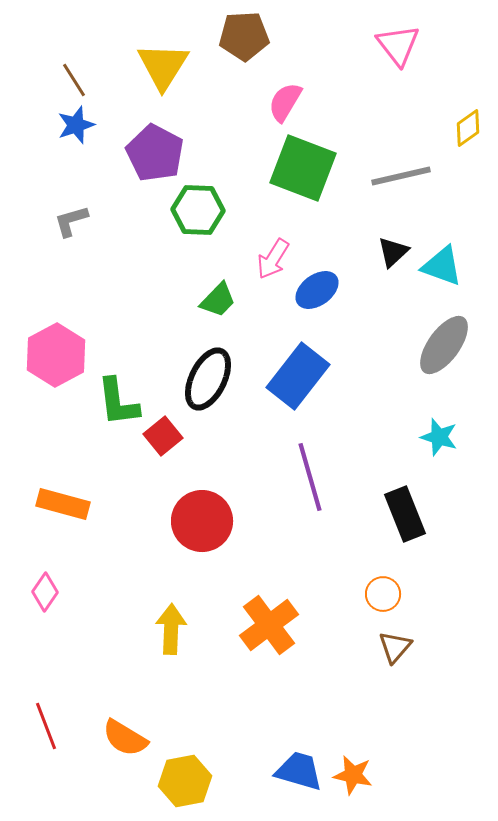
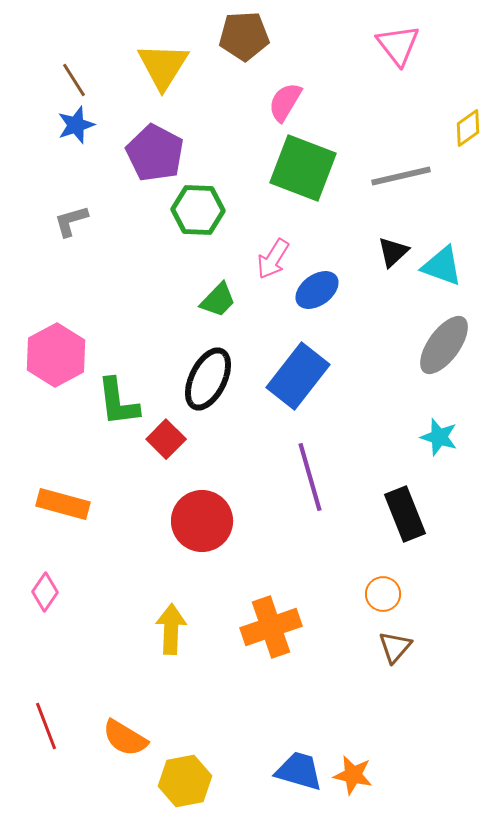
red square: moved 3 px right, 3 px down; rotated 6 degrees counterclockwise
orange cross: moved 2 px right, 2 px down; rotated 18 degrees clockwise
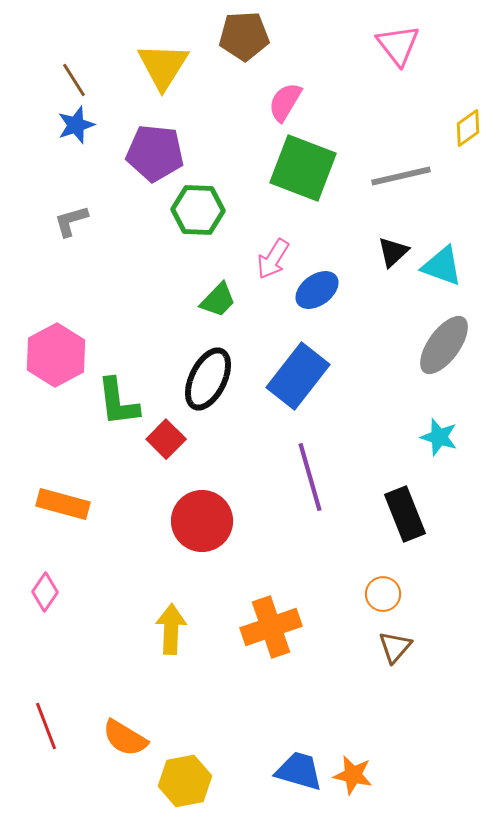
purple pentagon: rotated 22 degrees counterclockwise
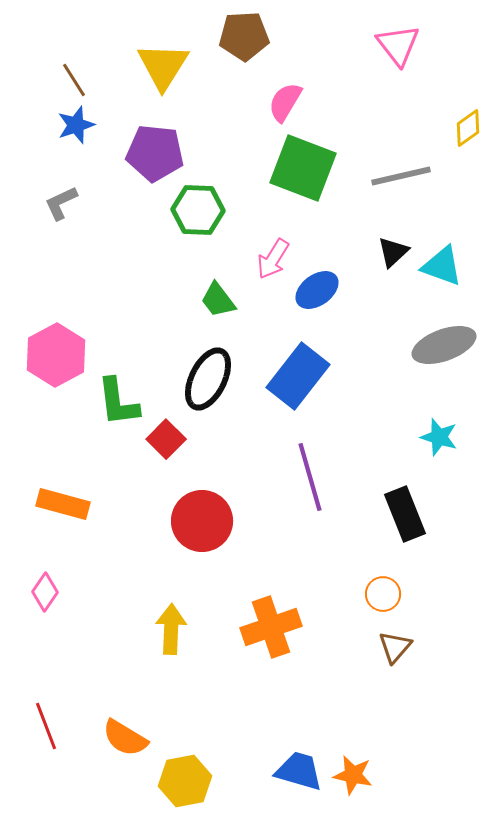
gray L-shape: moved 10 px left, 18 px up; rotated 9 degrees counterclockwise
green trapezoid: rotated 99 degrees clockwise
gray ellipse: rotated 34 degrees clockwise
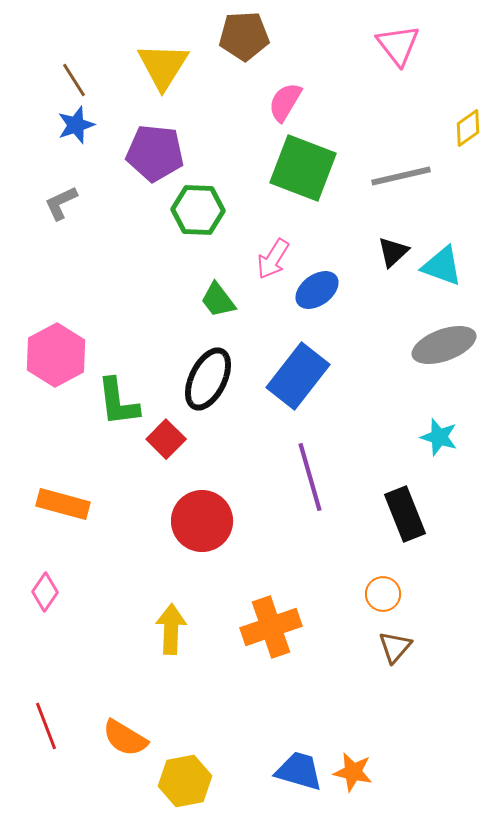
orange star: moved 3 px up
